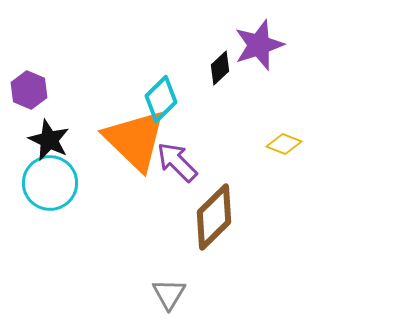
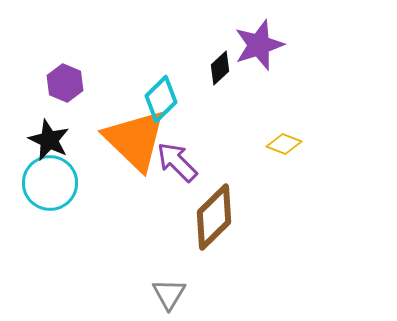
purple hexagon: moved 36 px right, 7 px up
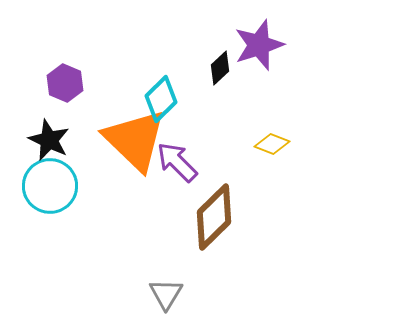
yellow diamond: moved 12 px left
cyan circle: moved 3 px down
gray triangle: moved 3 px left
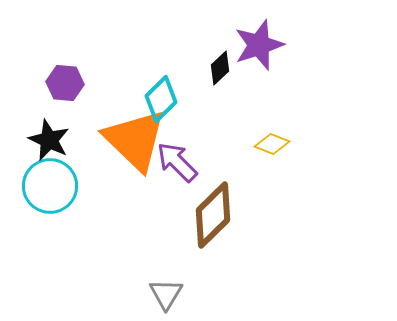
purple hexagon: rotated 18 degrees counterclockwise
brown diamond: moved 1 px left, 2 px up
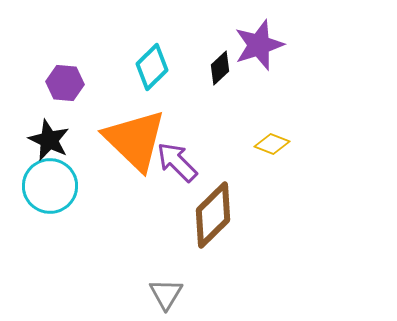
cyan diamond: moved 9 px left, 32 px up
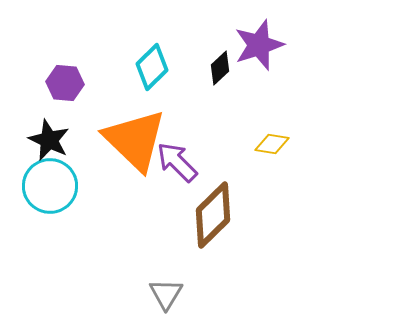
yellow diamond: rotated 12 degrees counterclockwise
